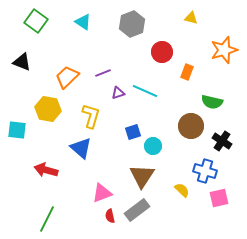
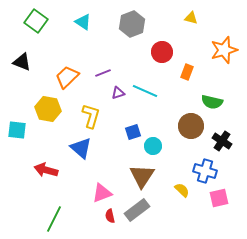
green line: moved 7 px right
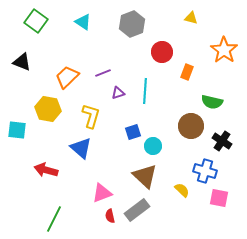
orange star: rotated 20 degrees counterclockwise
cyan line: rotated 70 degrees clockwise
brown triangle: moved 3 px right; rotated 20 degrees counterclockwise
pink square: rotated 24 degrees clockwise
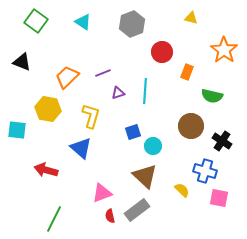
green semicircle: moved 6 px up
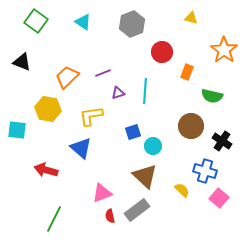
yellow L-shape: rotated 115 degrees counterclockwise
pink square: rotated 30 degrees clockwise
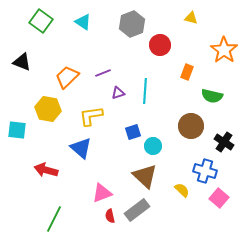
green square: moved 5 px right
red circle: moved 2 px left, 7 px up
black cross: moved 2 px right, 1 px down
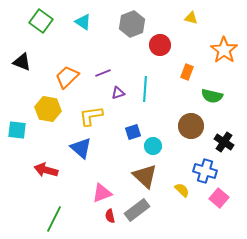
cyan line: moved 2 px up
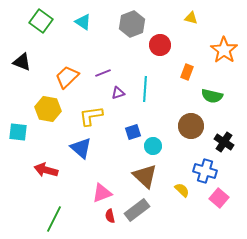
cyan square: moved 1 px right, 2 px down
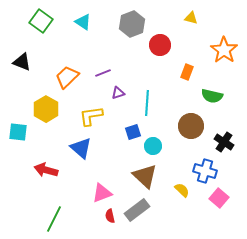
cyan line: moved 2 px right, 14 px down
yellow hexagon: moved 2 px left; rotated 20 degrees clockwise
